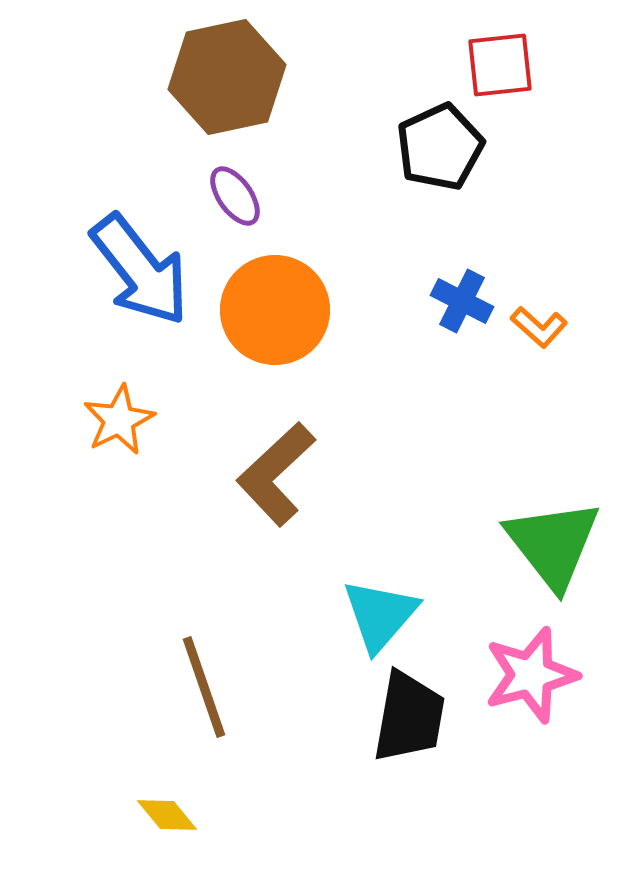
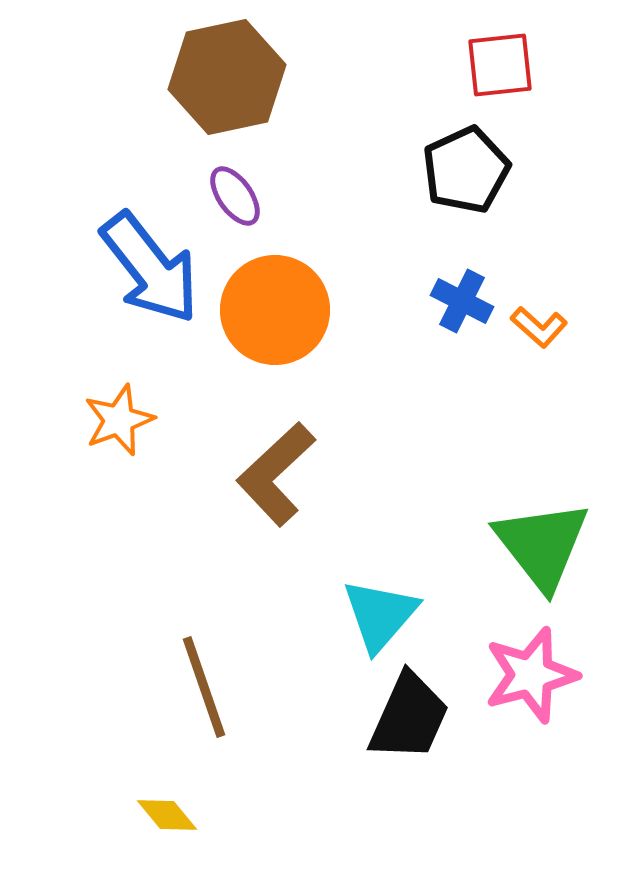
black pentagon: moved 26 px right, 23 px down
blue arrow: moved 10 px right, 2 px up
orange star: rotated 6 degrees clockwise
green triangle: moved 11 px left, 1 px down
black trapezoid: rotated 14 degrees clockwise
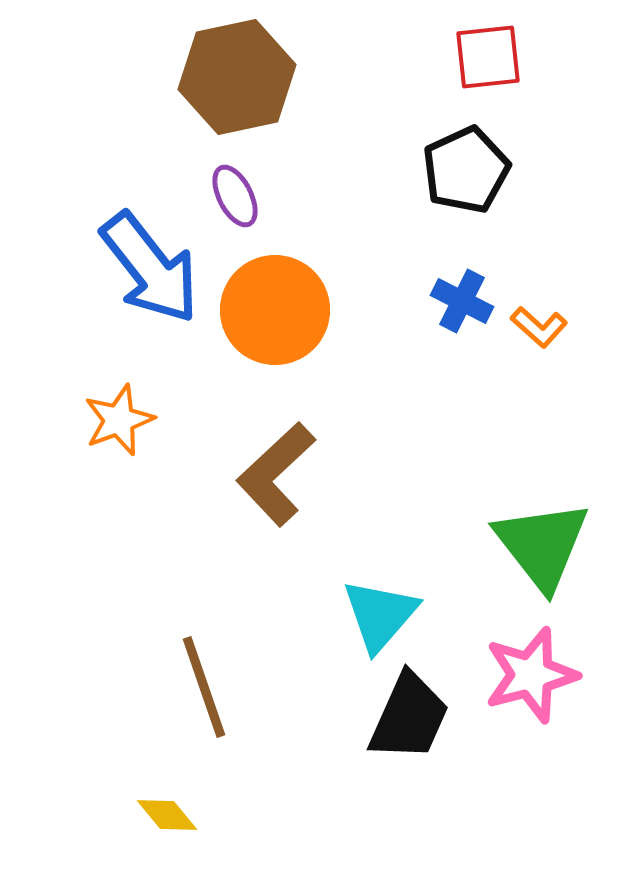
red square: moved 12 px left, 8 px up
brown hexagon: moved 10 px right
purple ellipse: rotated 8 degrees clockwise
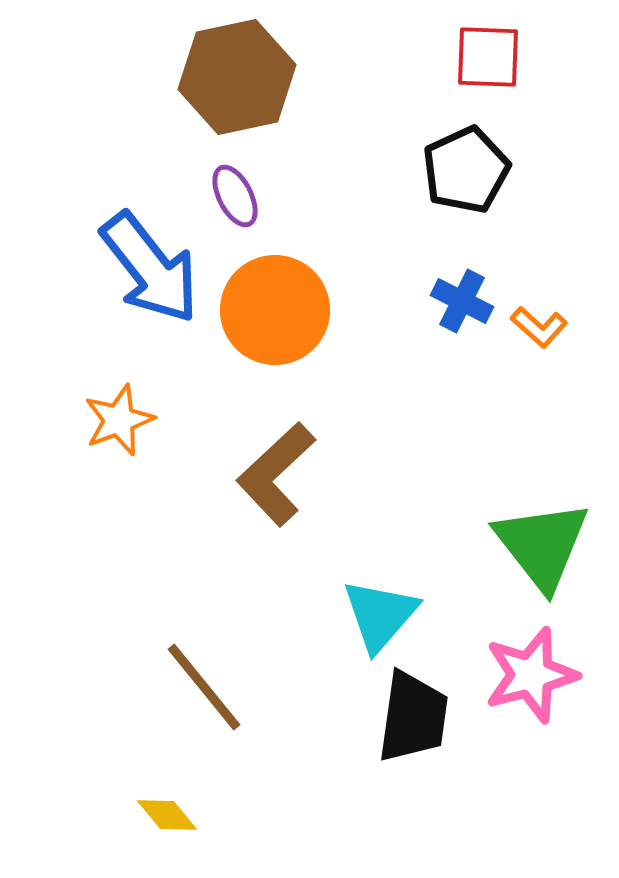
red square: rotated 8 degrees clockwise
brown line: rotated 20 degrees counterclockwise
black trapezoid: moved 4 px right; rotated 16 degrees counterclockwise
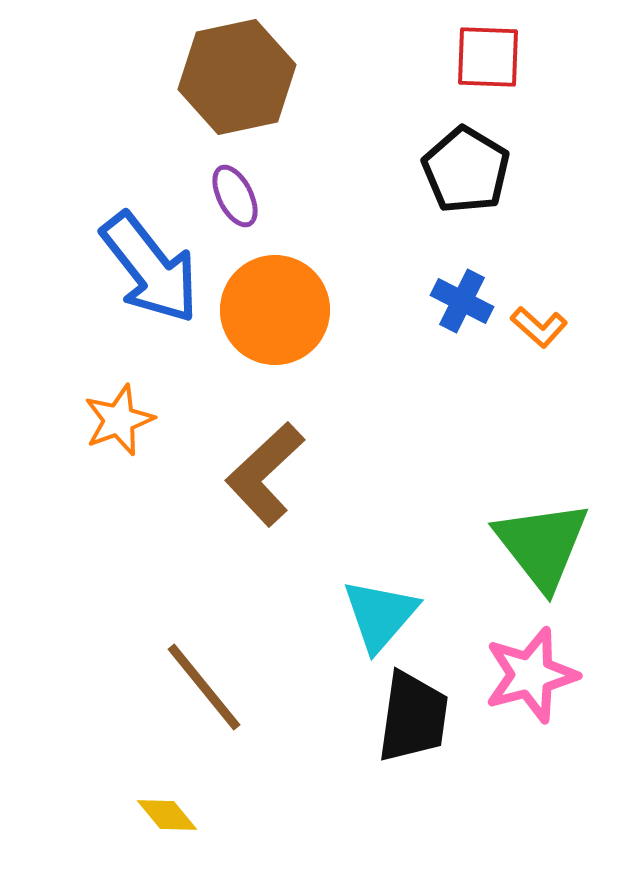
black pentagon: rotated 16 degrees counterclockwise
brown L-shape: moved 11 px left
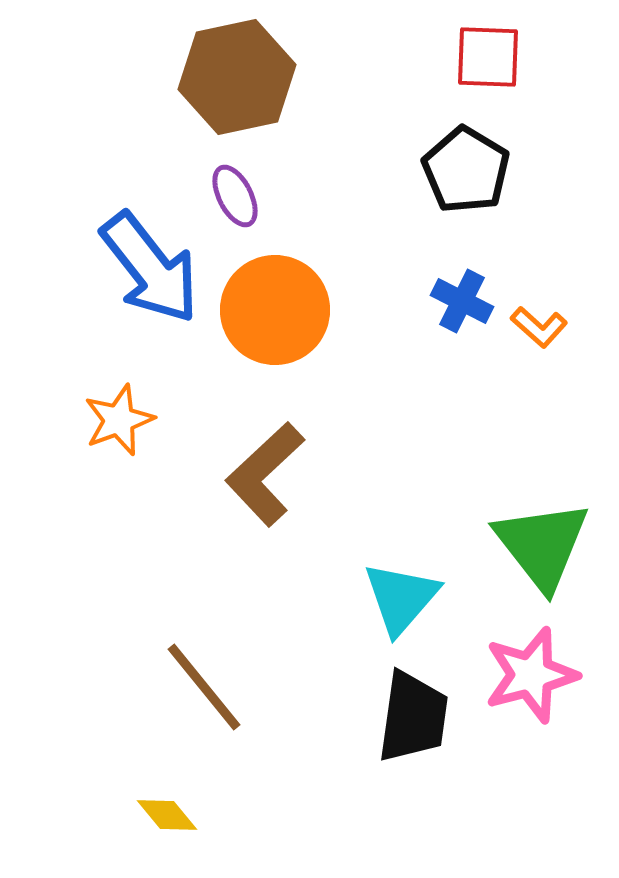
cyan triangle: moved 21 px right, 17 px up
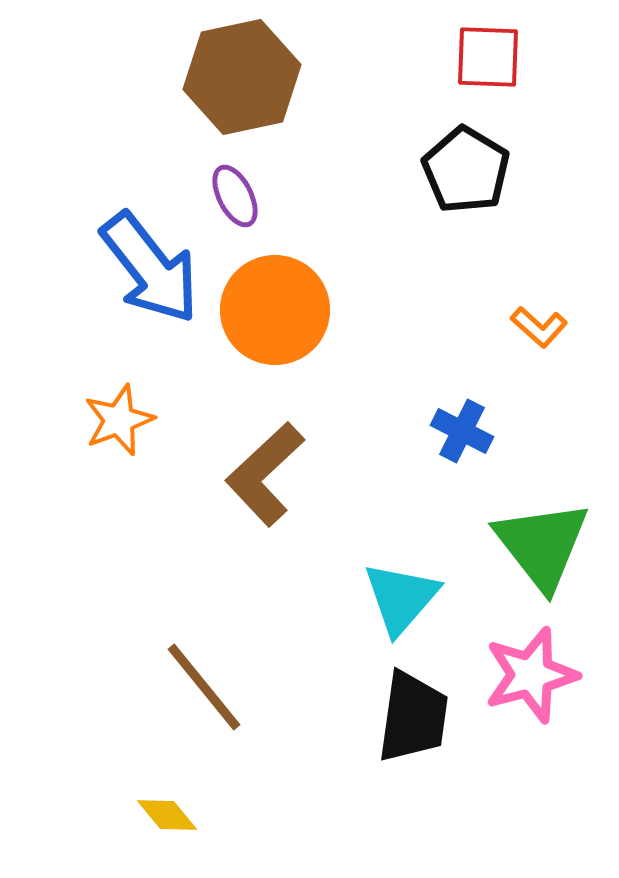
brown hexagon: moved 5 px right
blue cross: moved 130 px down
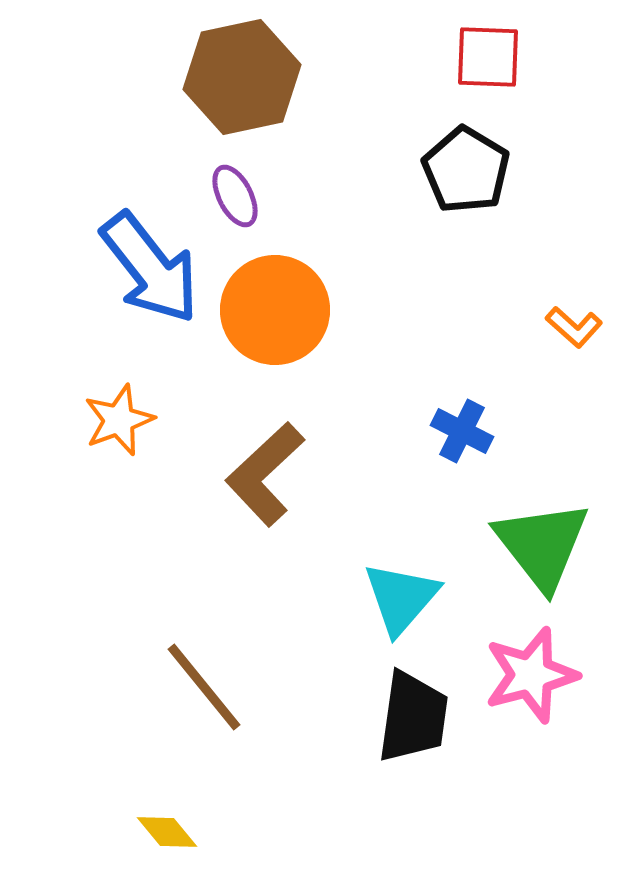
orange L-shape: moved 35 px right
yellow diamond: moved 17 px down
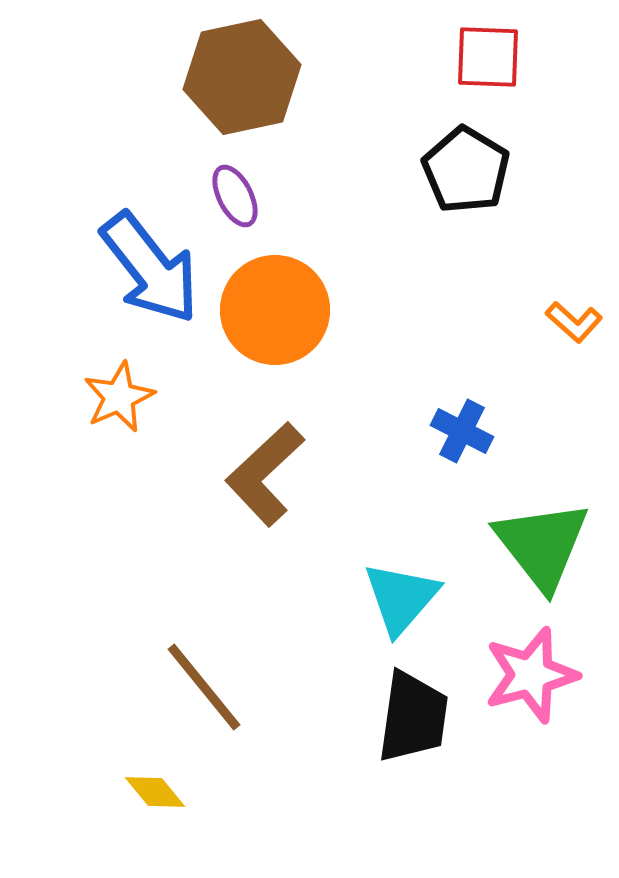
orange L-shape: moved 5 px up
orange star: moved 23 px up; rotated 4 degrees counterclockwise
yellow diamond: moved 12 px left, 40 px up
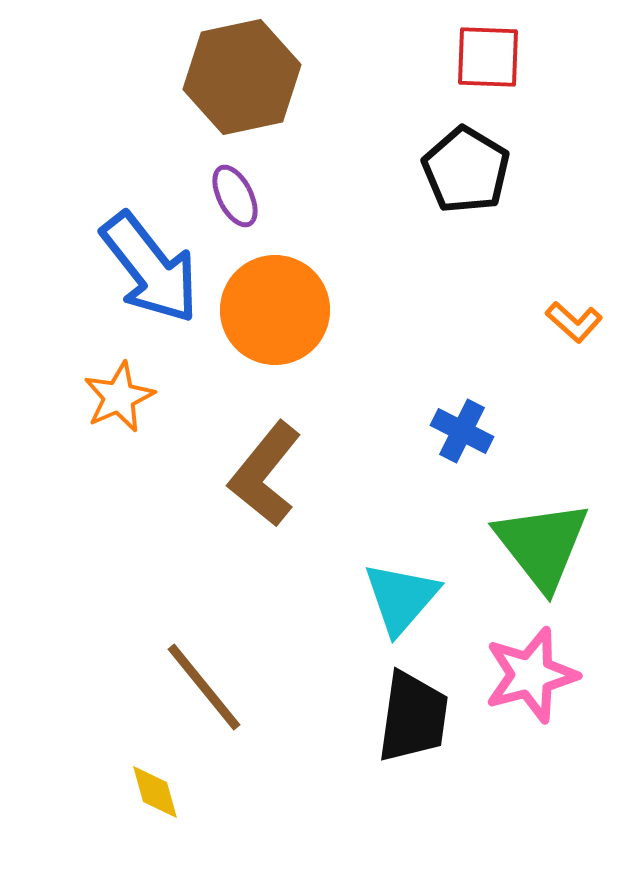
brown L-shape: rotated 8 degrees counterclockwise
yellow diamond: rotated 24 degrees clockwise
